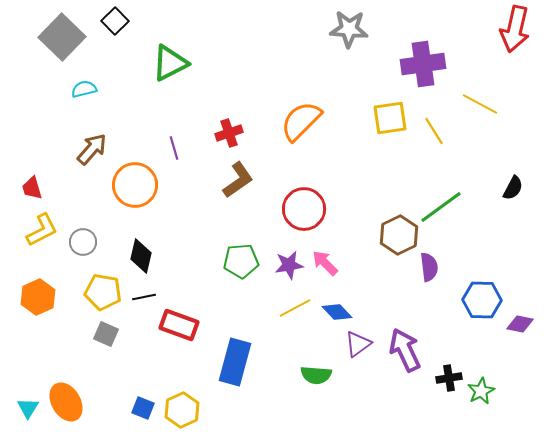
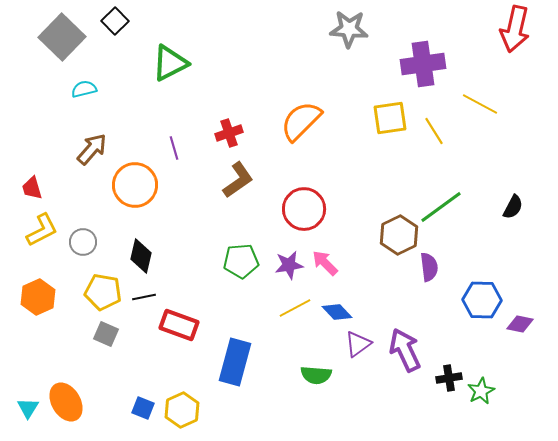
black semicircle at (513, 188): moved 19 px down
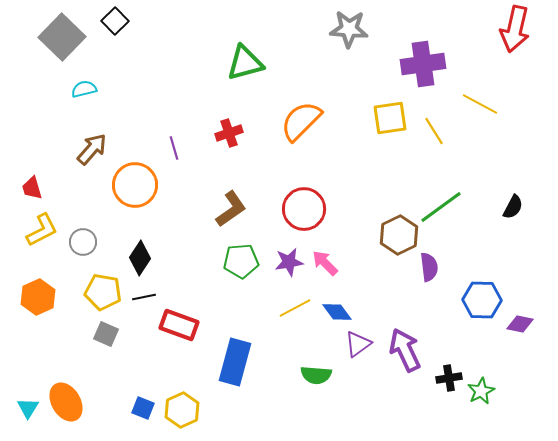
green triangle at (170, 63): moved 75 px right; rotated 12 degrees clockwise
brown L-shape at (238, 180): moved 7 px left, 29 px down
black diamond at (141, 256): moved 1 px left, 2 px down; rotated 20 degrees clockwise
purple star at (289, 265): moved 3 px up
blue diamond at (337, 312): rotated 8 degrees clockwise
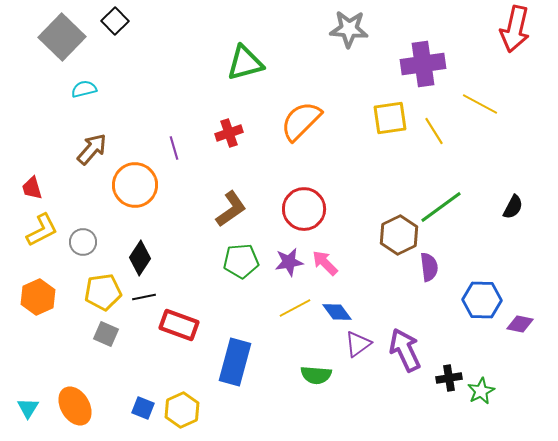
yellow pentagon at (103, 292): rotated 18 degrees counterclockwise
orange ellipse at (66, 402): moved 9 px right, 4 px down
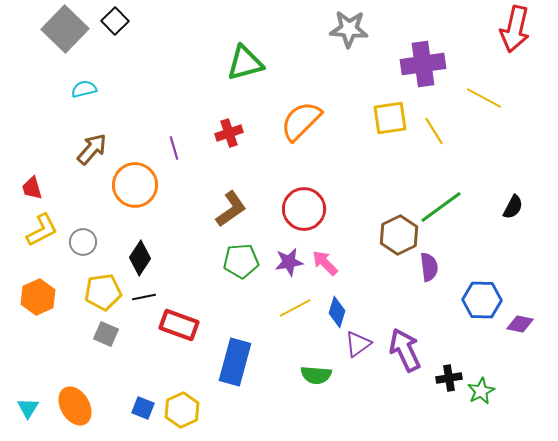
gray square at (62, 37): moved 3 px right, 8 px up
yellow line at (480, 104): moved 4 px right, 6 px up
blue diamond at (337, 312): rotated 52 degrees clockwise
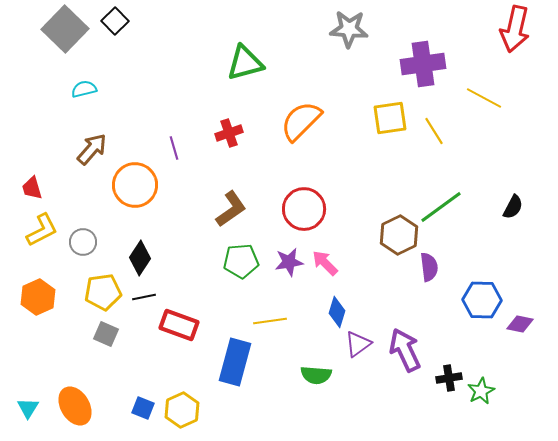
yellow line at (295, 308): moved 25 px left, 13 px down; rotated 20 degrees clockwise
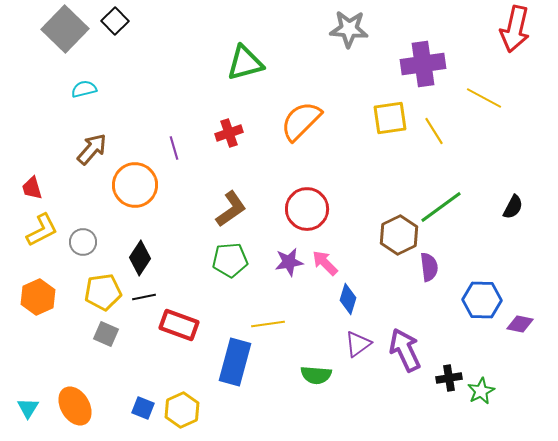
red circle at (304, 209): moved 3 px right
green pentagon at (241, 261): moved 11 px left, 1 px up
blue diamond at (337, 312): moved 11 px right, 13 px up
yellow line at (270, 321): moved 2 px left, 3 px down
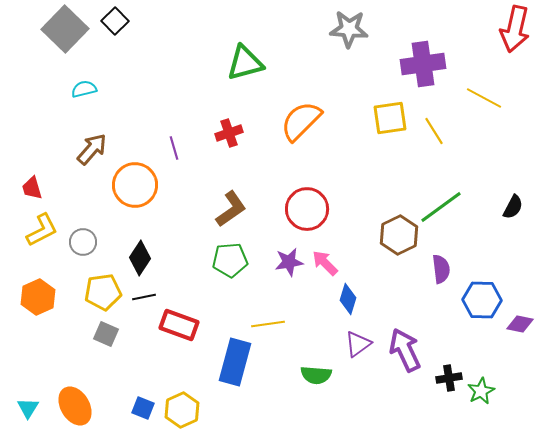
purple semicircle at (429, 267): moved 12 px right, 2 px down
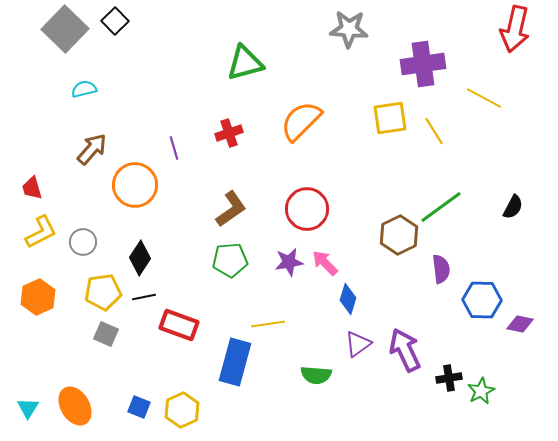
yellow L-shape at (42, 230): moved 1 px left, 2 px down
blue square at (143, 408): moved 4 px left, 1 px up
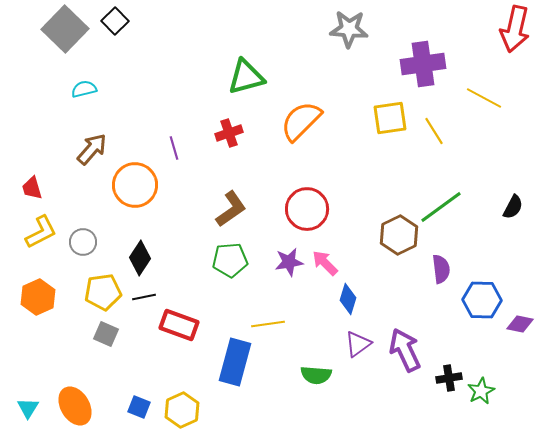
green triangle at (245, 63): moved 1 px right, 14 px down
